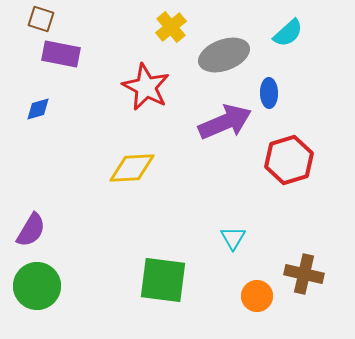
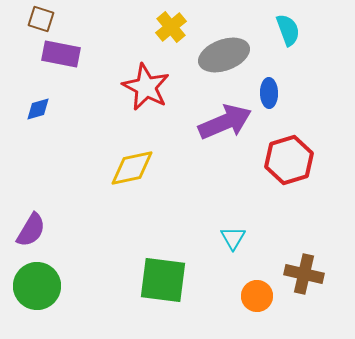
cyan semicircle: moved 3 px up; rotated 68 degrees counterclockwise
yellow diamond: rotated 9 degrees counterclockwise
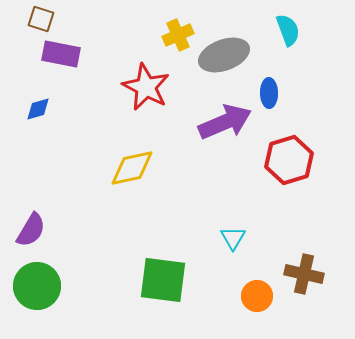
yellow cross: moved 7 px right, 8 px down; rotated 16 degrees clockwise
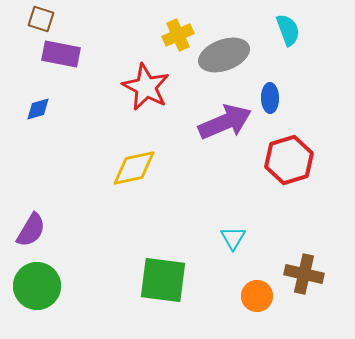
blue ellipse: moved 1 px right, 5 px down
yellow diamond: moved 2 px right
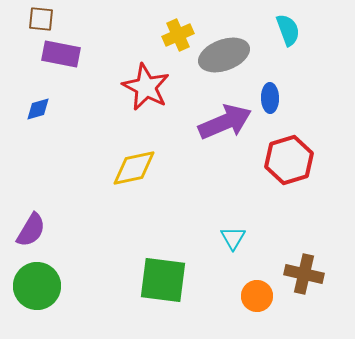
brown square: rotated 12 degrees counterclockwise
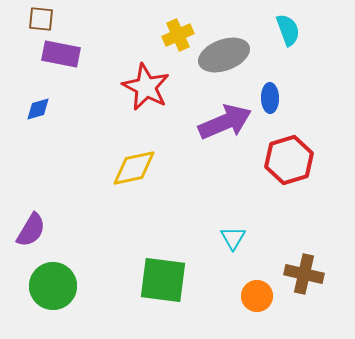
green circle: moved 16 px right
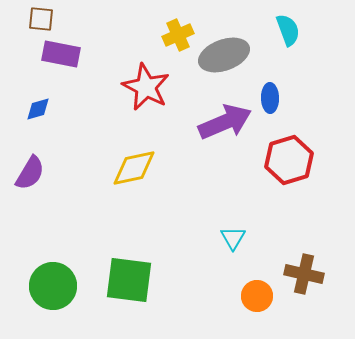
purple semicircle: moved 1 px left, 57 px up
green square: moved 34 px left
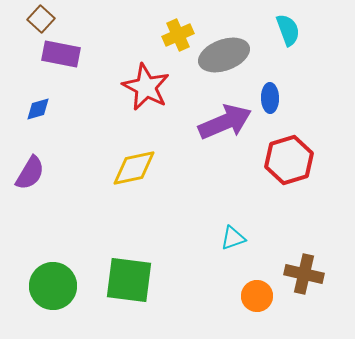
brown square: rotated 36 degrees clockwise
cyan triangle: rotated 40 degrees clockwise
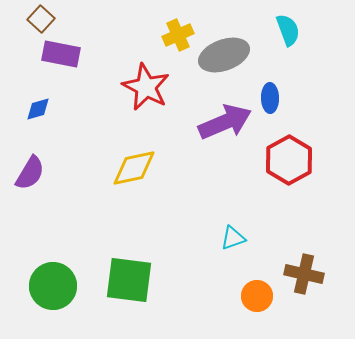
red hexagon: rotated 12 degrees counterclockwise
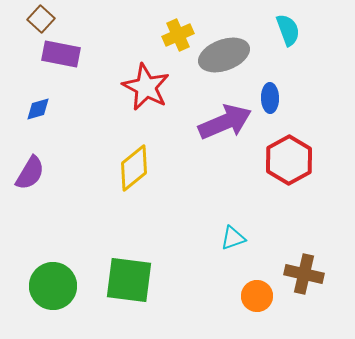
yellow diamond: rotated 27 degrees counterclockwise
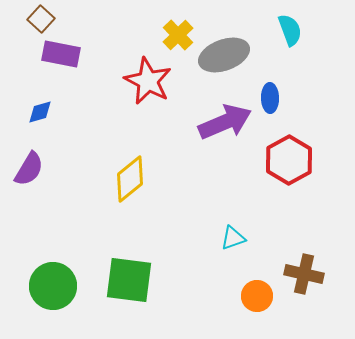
cyan semicircle: moved 2 px right
yellow cross: rotated 20 degrees counterclockwise
red star: moved 2 px right, 6 px up
blue diamond: moved 2 px right, 3 px down
yellow diamond: moved 4 px left, 11 px down
purple semicircle: moved 1 px left, 4 px up
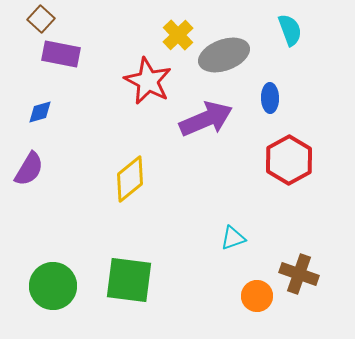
purple arrow: moved 19 px left, 3 px up
brown cross: moved 5 px left; rotated 6 degrees clockwise
